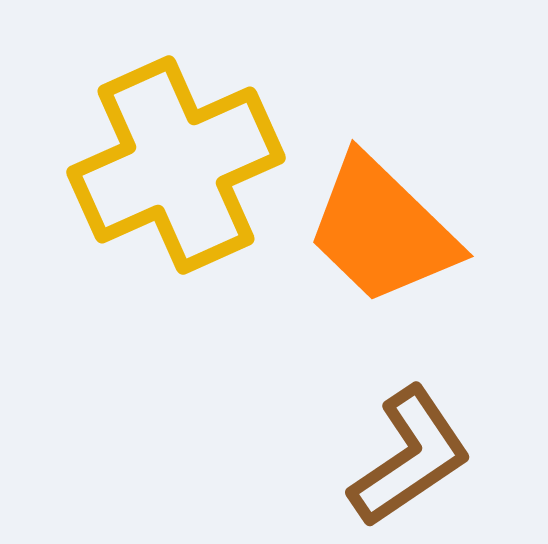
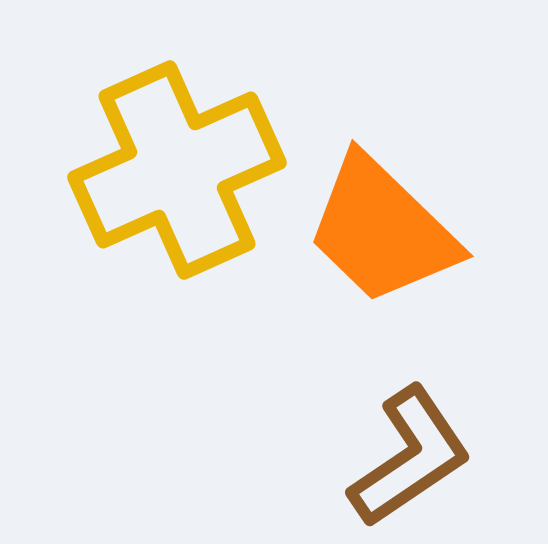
yellow cross: moved 1 px right, 5 px down
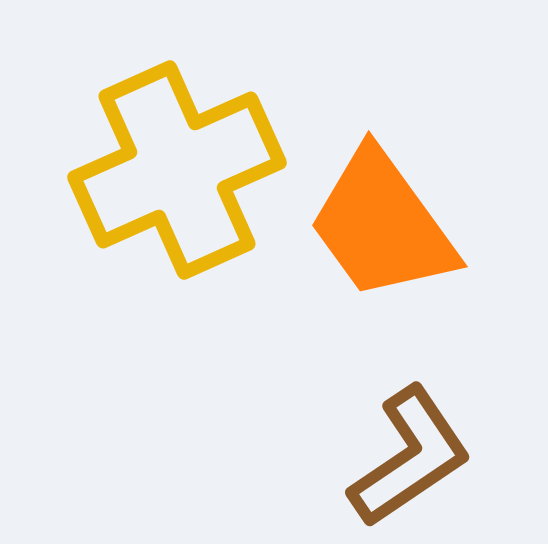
orange trapezoid: moved 5 px up; rotated 10 degrees clockwise
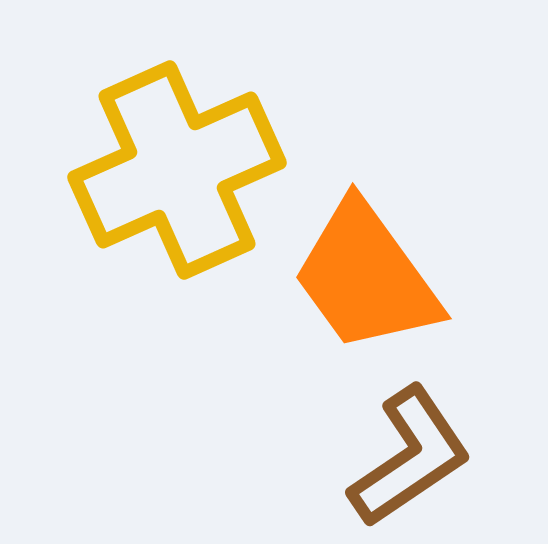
orange trapezoid: moved 16 px left, 52 px down
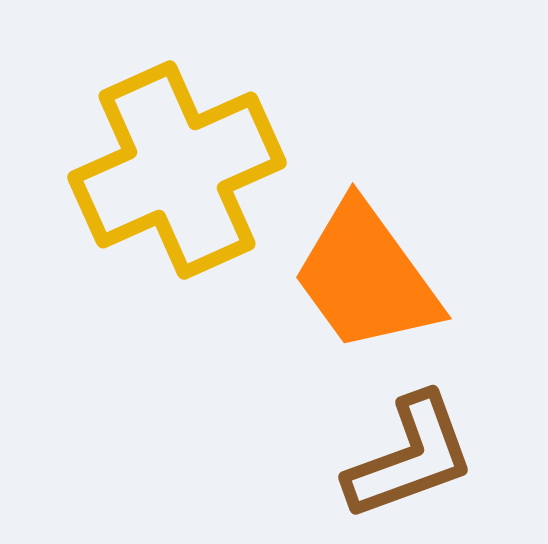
brown L-shape: rotated 14 degrees clockwise
